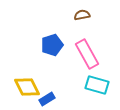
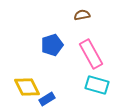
pink rectangle: moved 4 px right
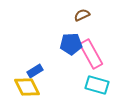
brown semicircle: rotated 14 degrees counterclockwise
blue pentagon: moved 19 px right, 1 px up; rotated 15 degrees clockwise
blue rectangle: moved 12 px left, 28 px up
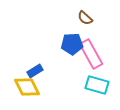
brown semicircle: moved 3 px right, 3 px down; rotated 112 degrees counterclockwise
blue pentagon: moved 1 px right
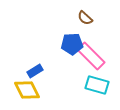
pink rectangle: moved 2 px down; rotated 16 degrees counterclockwise
yellow diamond: moved 3 px down
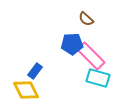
brown semicircle: moved 1 px right, 1 px down
blue rectangle: rotated 21 degrees counterclockwise
cyan rectangle: moved 1 px right, 7 px up
yellow diamond: moved 1 px left
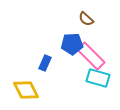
blue rectangle: moved 10 px right, 8 px up; rotated 14 degrees counterclockwise
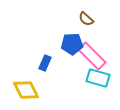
pink rectangle: moved 1 px right
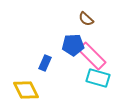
blue pentagon: moved 1 px right, 1 px down
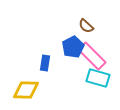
brown semicircle: moved 7 px down
blue pentagon: moved 2 px down; rotated 25 degrees counterclockwise
blue rectangle: rotated 14 degrees counterclockwise
yellow diamond: rotated 60 degrees counterclockwise
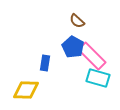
brown semicircle: moved 9 px left, 5 px up
blue pentagon: rotated 15 degrees counterclockwise
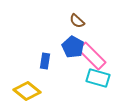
blue rectangle: moved 2 px up
yellow diamond: moved 1 px right, 1 px down; rotated 36 degrees clockwise
